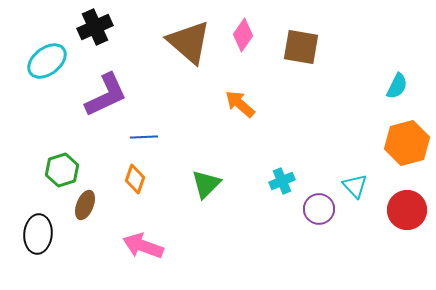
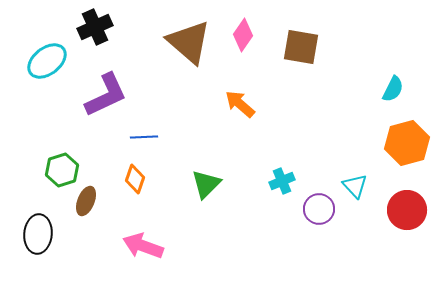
cyan semicircle: moved 4 px left, 3 px down
brown ellipse: moved 1 px right, 4 px up
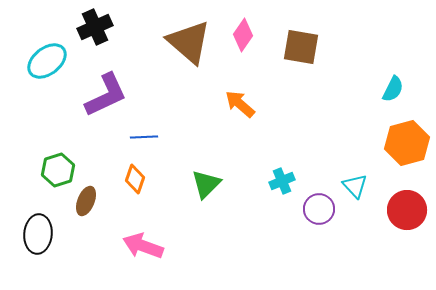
green hexagon: moved 4 px left
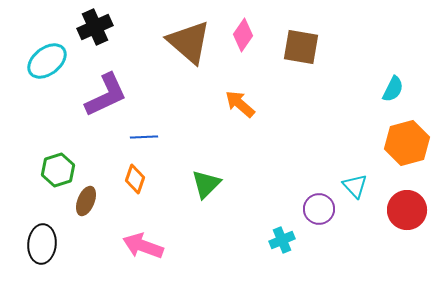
cyan cross: moved 59 px down
black ellipse: moved 4 px right, 10 px down
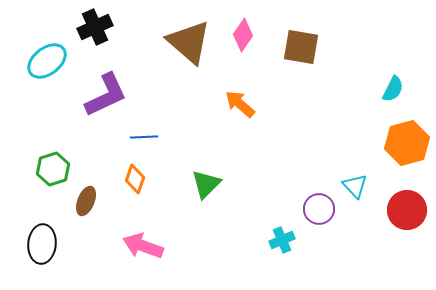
green hexagon: moved 5 px left, 1 px up
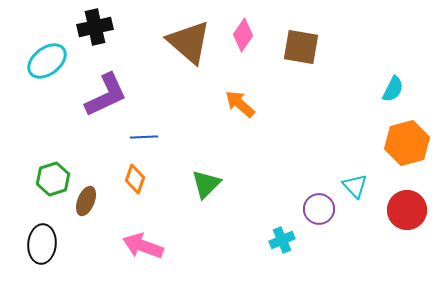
black cross: rotated 12 degrees clockwise
green hexagon: moved 10 px down
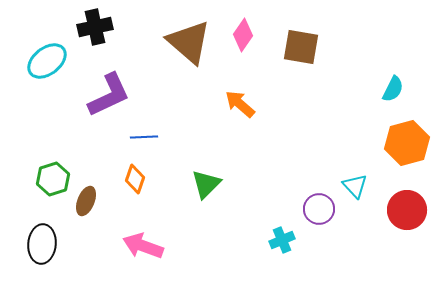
purple L-shape: moved 3 px right
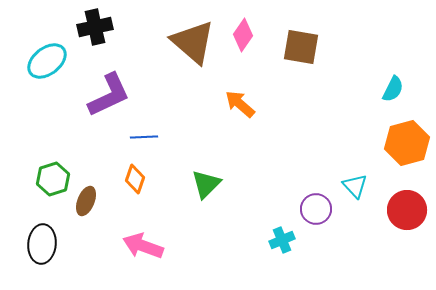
brown triangle: moved 4 px right
purple circle: moved 3 px left
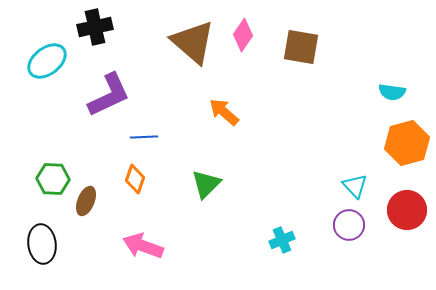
cyan semicircle: moved 1 px left, 3 px down; rotated 72 degrees clockwise
orange arrow: moved 16 px left, 8 px down
green hexagon: rotated 20 degrees clockwise
purple circle: moved 33 px right, 16 px down
black ellipse: rotated 12 degrees counterclockwise
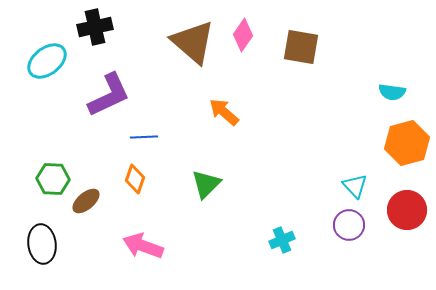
brown ellipse: rotated 28 degrees clockwise
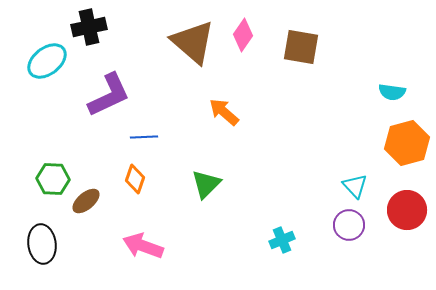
black cross: moved 6 px left
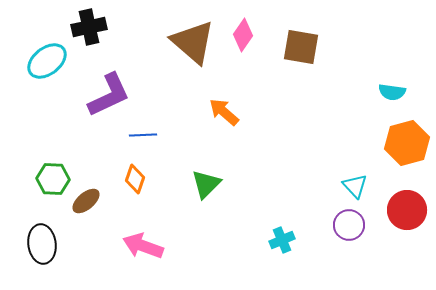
blue line: moved 1 px left, 2 px up
